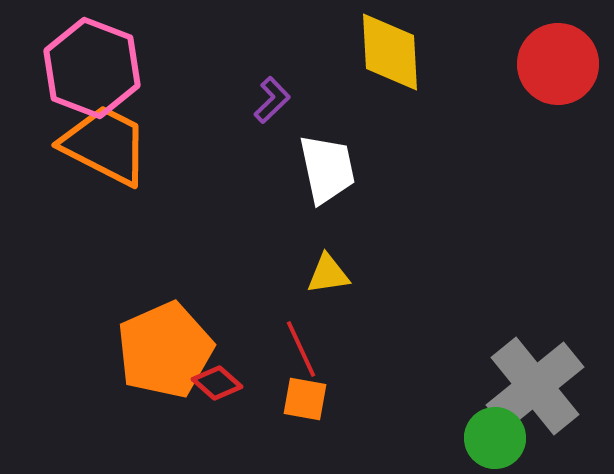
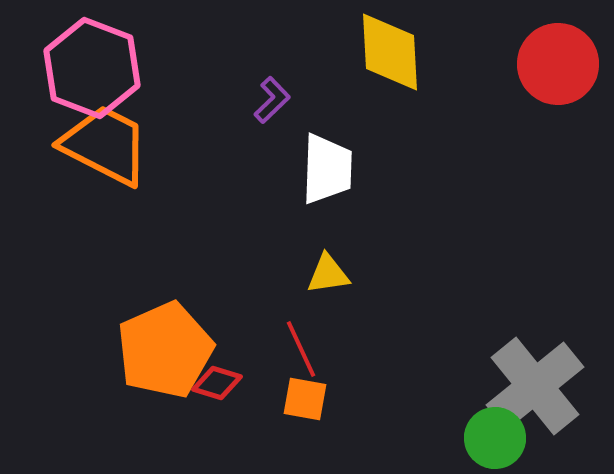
white trapezoid: rotated 14 degrees clockwise
red diamond: rotated 24 degrees counterclockwise
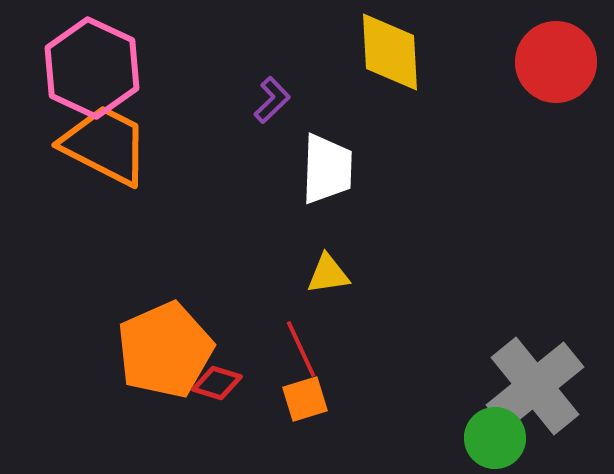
red circle: moved 2 px left, 2 px up
pink hexagon: rotated 4 degrees clockwise
orange square: rotated 27 degrees counterclockwise
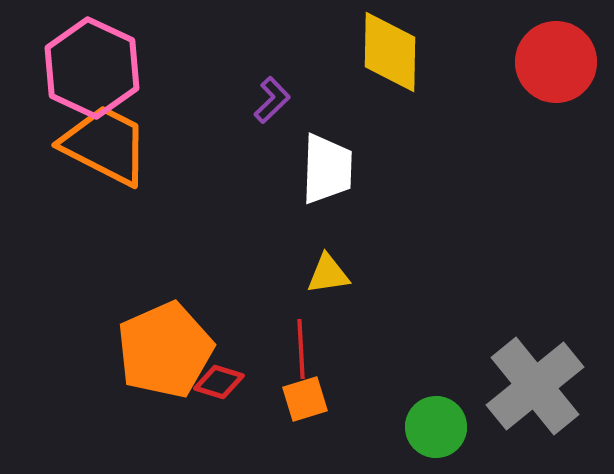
yellow diamond: rotated 4 degrees clockwise
red line: rotated 22 degrees clockwise
red diamond: moved 2 px right, 1 px up
green circle: moved 59 px left, 11 px up
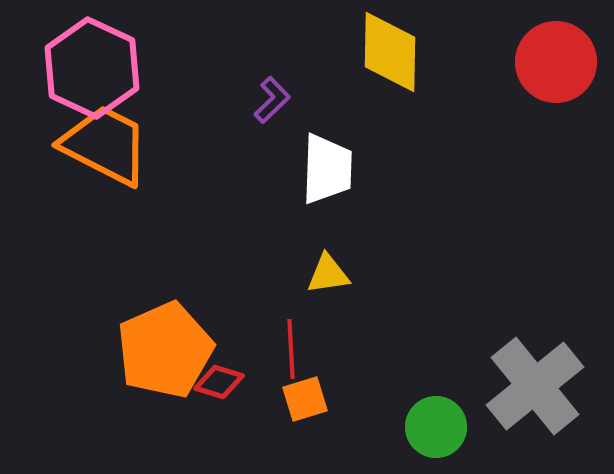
red line: moved 10 px left
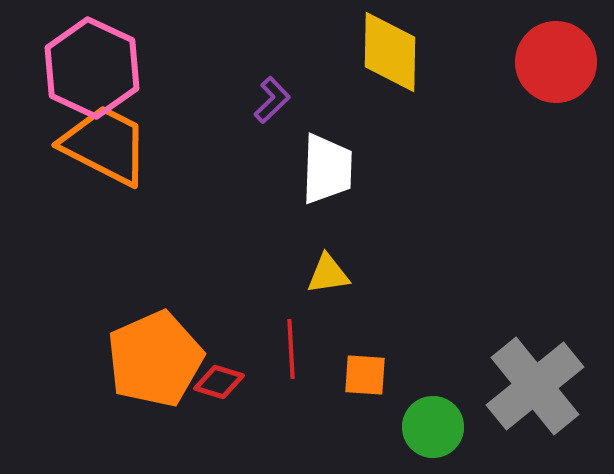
orange pentagon: moved 10 px left, 9 px down
orange square: moved 60 px right, 24 px up; rotated 21 degrees clockwise
green circle: moved 3 px left
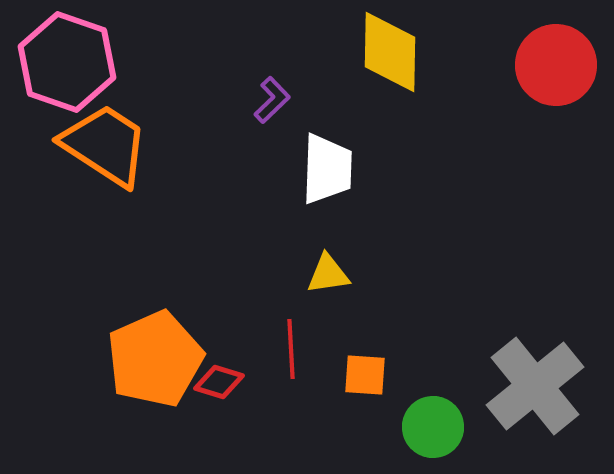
red circle: moved 3 px down
pink hexagon: moved 25 px left, 6 px up; rotated 6 degrees counterclockwise
orange trapezoid: rotated 6 degrees clockwise
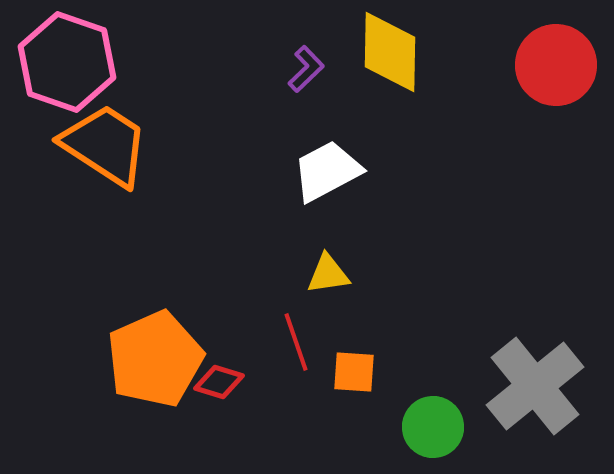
purple L-shape: moved 34 px right, 31 px up
white trapezoid: moved 2 px down; rotated 120 degrees counterclockwise
red line: moved 5 px right, 7 px up; rotated 16 degrees counterclockwise
orange square: moved 11 px left, 3 px up
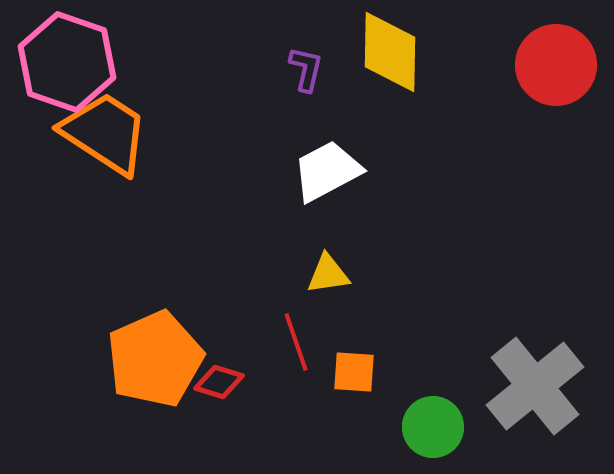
purple L-shape: rotated 33 degrees counterclockwise
orange trapezoid: moved 12 px up
